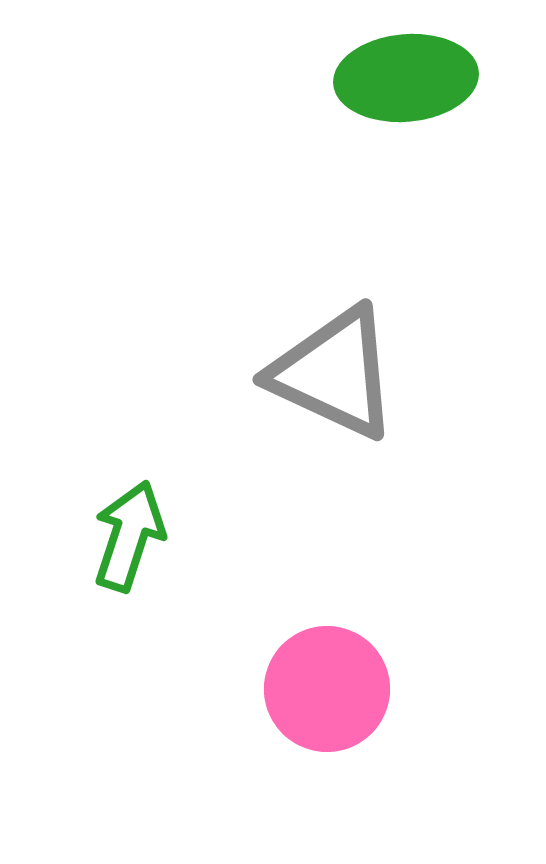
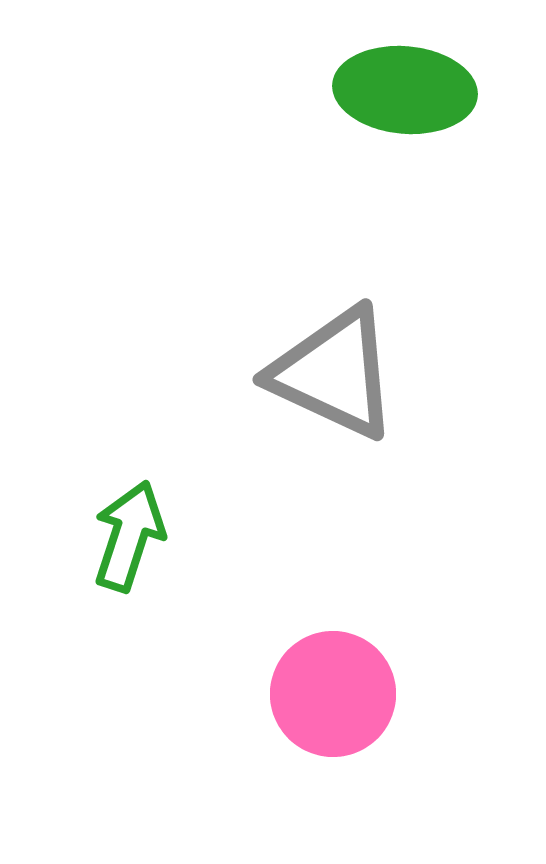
green ellipse: moved 1 px left, 12 px down; rotated 10 degrees clockwise
pink circle: moved 6 px right, 5 px down
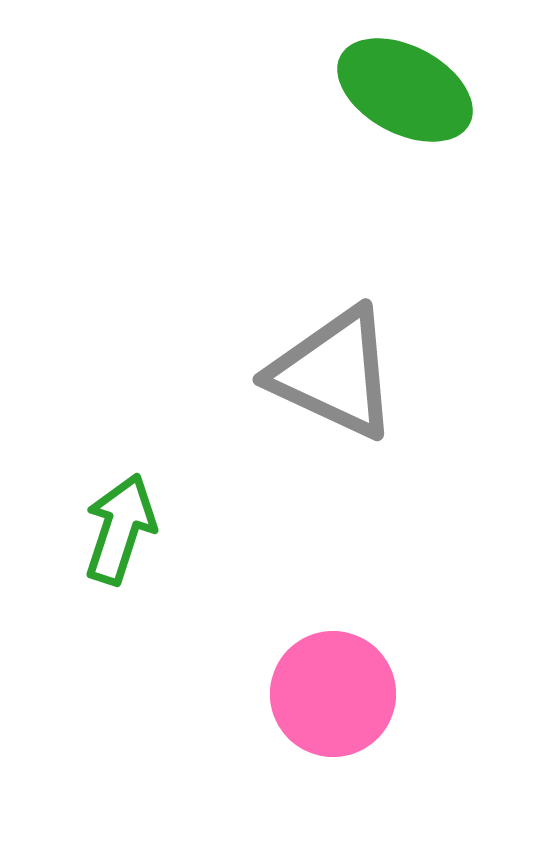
green ellipse: rotated 23 degrees clockwise
green arrow: moved 9 px left, 7 px up
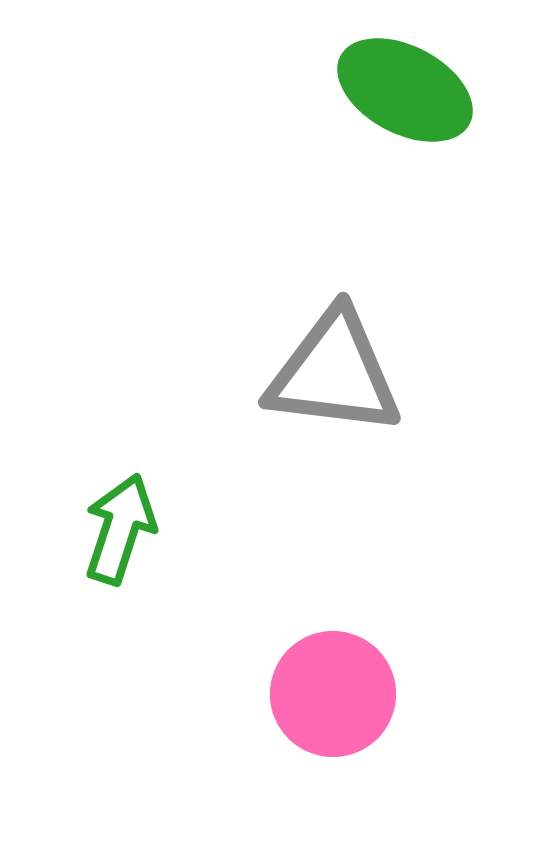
gray triangle: rotated 18 degrees counterclockwise
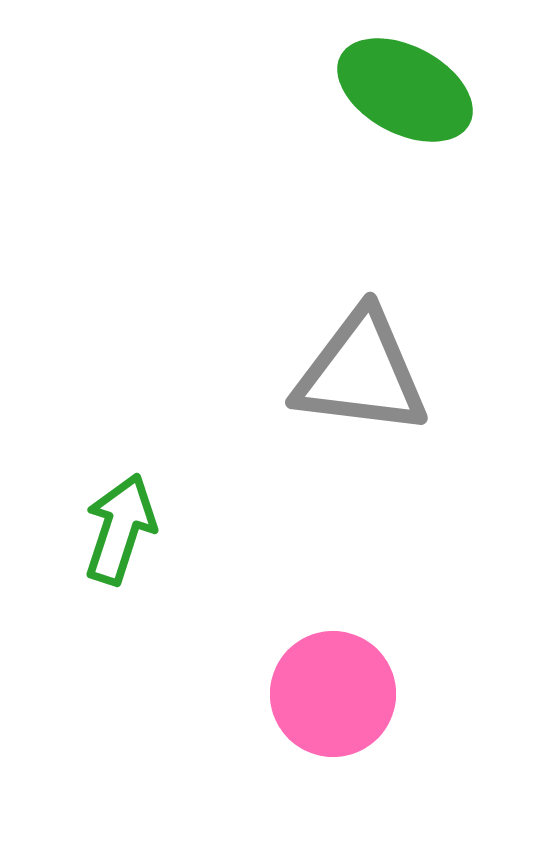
gray triangle: moved 27 px right
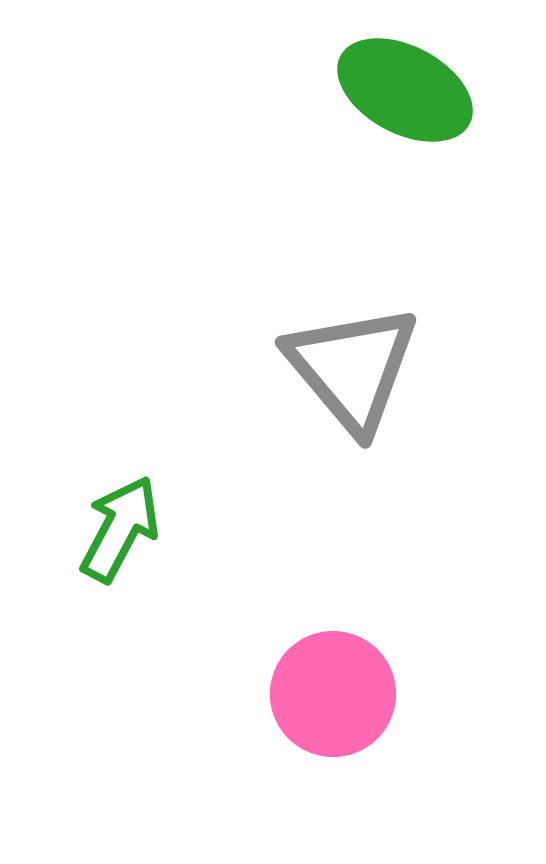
gray triangle: moved 9 px left, 5 px up; rotated 43 degrees clockwise
green arrow: rotated 10 degrees clockwise
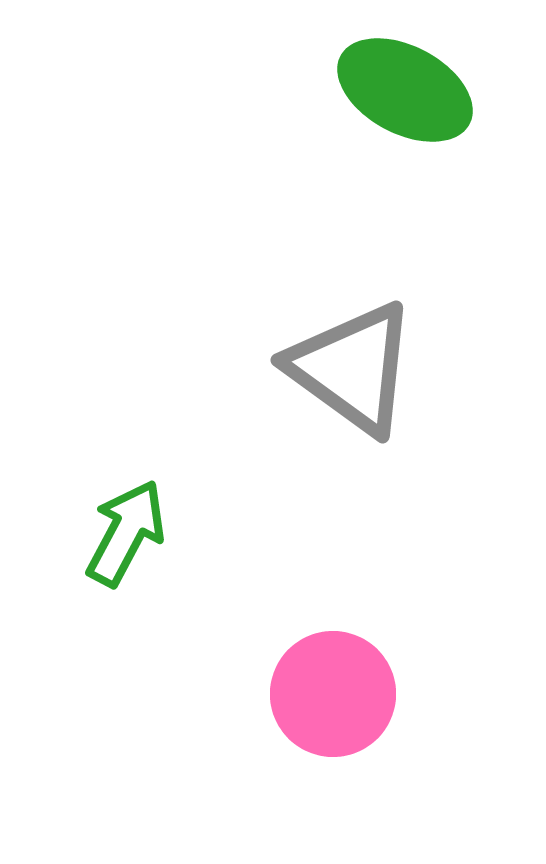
gray triangle: rotated 14 degrees counterclockwise
green arrow: moved 6 px right, 4 px down
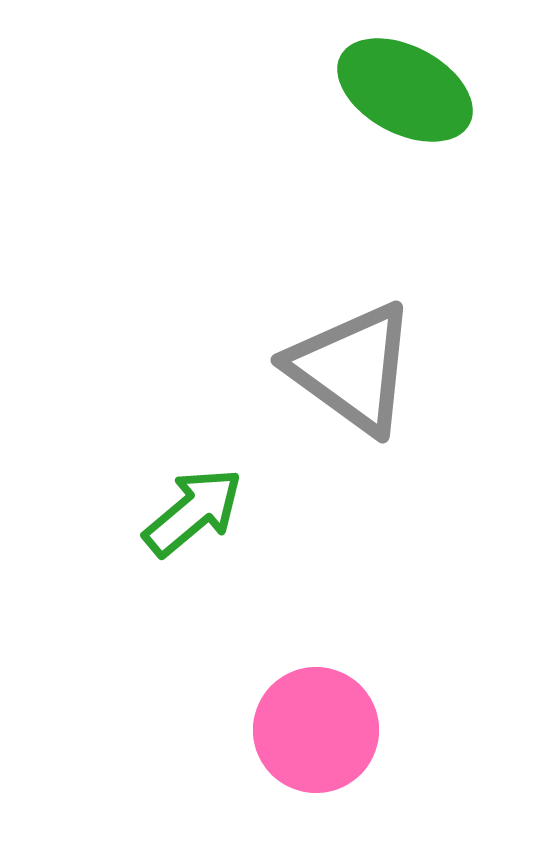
green arrow: moved 67 px right, 21 px up; rotated 22 degrees clockwise
pink circle: moved 17 px left, 36 px down
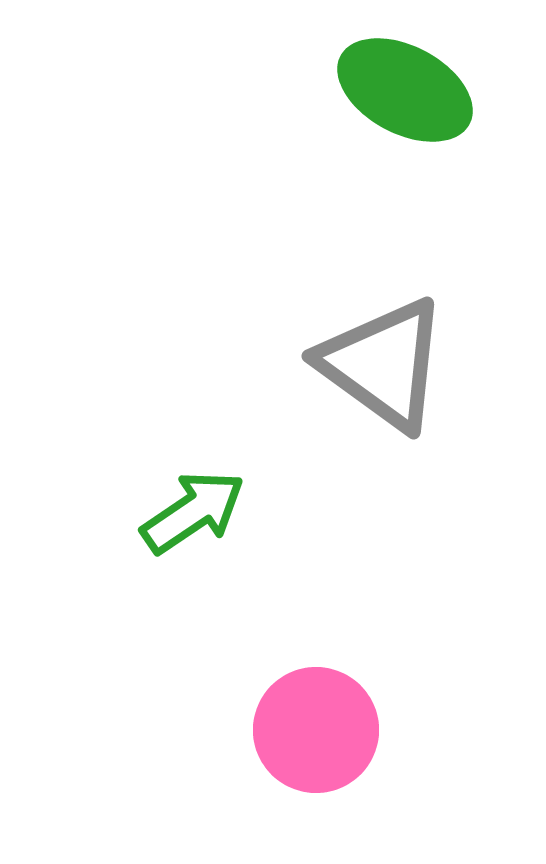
gray triangle: moved 31 px right, 4 px up
green arrow: rotated 6 degrees clockwise
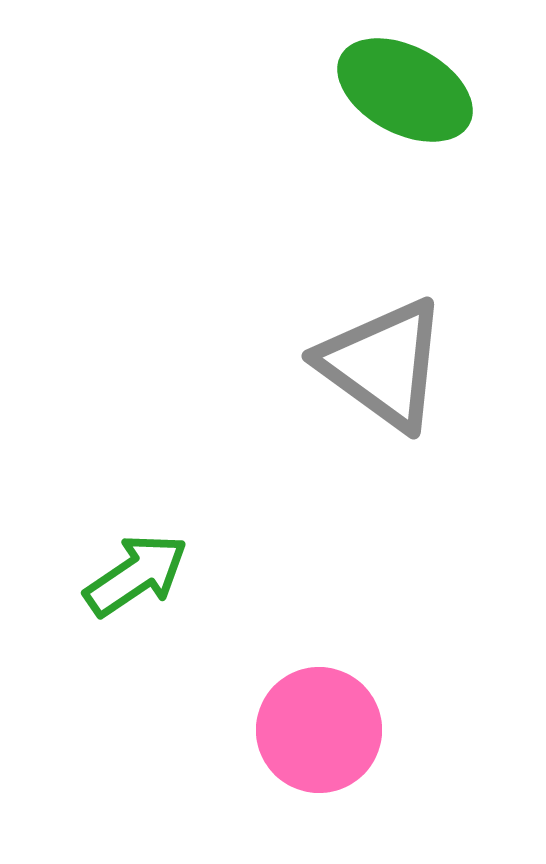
green arrow: moved 57 px left, 63 px down
pink circle: moved 3 px right
